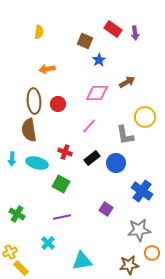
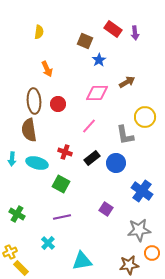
orange arrow: rotated 105 degrees counterclockwise
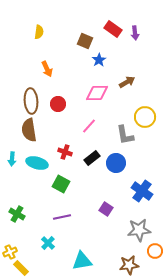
brown ellipse: moved 3 px left
orange circle: moved 3 px right, 2 px up
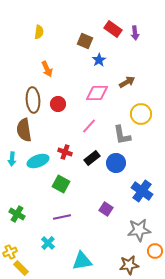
brown ellipse: moved 2 px right, 1 px up
yellow circle: moved 4 px left, 3 px up
brown semicircle: moved 5 px left
gray L-shape: moved 3 px left
cyan ellipse: moved 1 px right, 2 px up; rotated 35 degrees counterclockwise
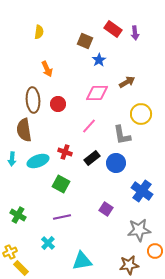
green cross: moved 1 px right, 1 px down
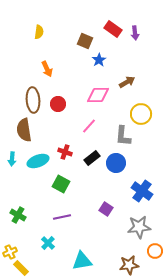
pink diamond: moved 1 px right, 2 px down
gray L-shape: moved 1 px right, 1 px down; rotated 15 degrees clockwise
gray star: moved 3 px up
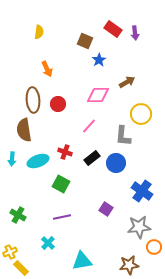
orange circle: moved 1 px left, 4 px up
